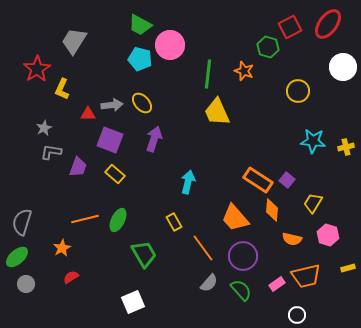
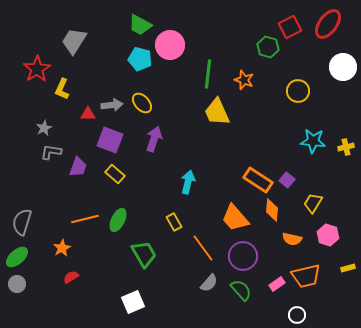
orange star at (244, 71): moved 9 px down
gray circle at (26, 284): moved 9 px left
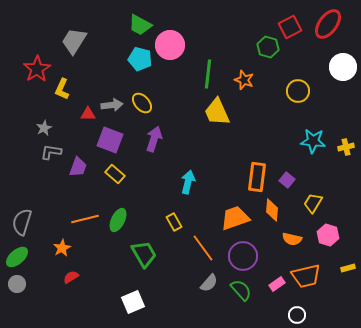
orange rectangle at (258, 180): moved 1 px left, 3 px up; rotated 64 degrees clockwise
orange trapezoid at (235, 218): rotated 112 degrees clockwise
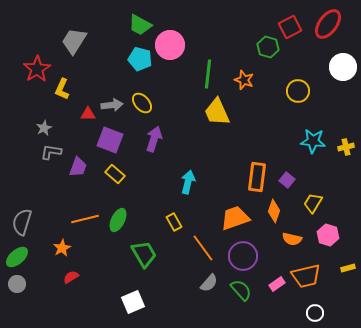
orange diamond at (272, 210): moved 2 px right, 1 px down; rotated 15 degrees clockwise
white circle at (297, 315): moved 18 px right, 2 px up
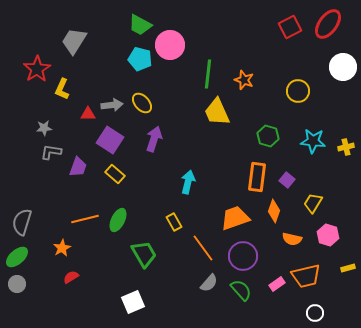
green hexagon at (268, 47): moved 89 px down
gray star at (44, 128): rotated 21 degrees clockwise
purple square at (110, 140): rotated 12 degrees clockwise
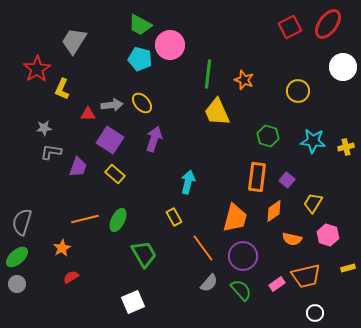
orange diamond at (274, 211): rotated 35 degrees clockwise
orange trapezoid at (235, 218): rotated 124 degrees clockwise
yellow rectangle at (174, 222): moved 5 px up
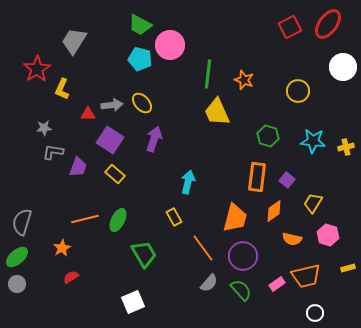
gray L-shape at (51, 152): moved 2 px right
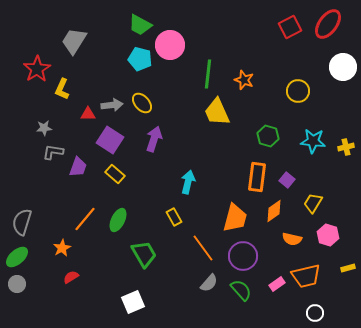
orange line at (85, 219): rotated 36 degrees counterclockwise
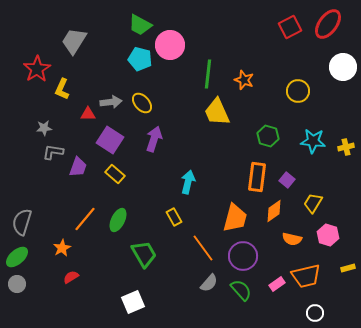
gray arrow at (112, 105): moved 1 px left, 3 px up
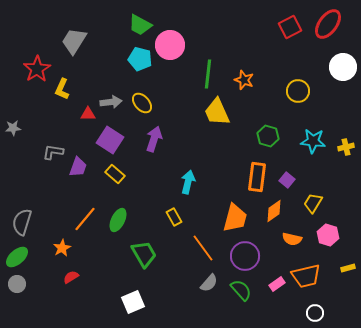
gray star at (44, 128): moved 31 px left
purple circle at (243, 256): moved 2 px right
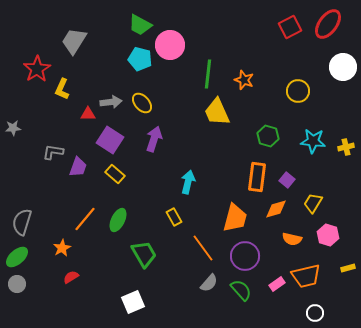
orange diamond at (274, 211): moved 2 px right, 2 px up; rotated 20 degrees clockwise
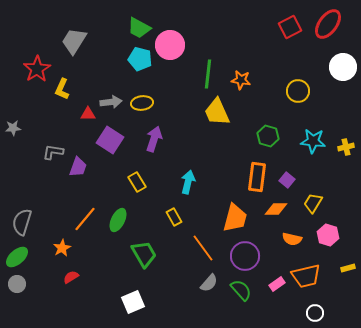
green trapezoid at (140, 25): moved 1 px left, 3 px down
orange star at (244, 80): moved 3 px left; rotated 12 degrees counterclockwise
yellow ellipse at (142, 103): rotated 55 degrees counterclockwise
yellow rectangle at (115, 174): moved 22 px right, 8 px down; rotated 18 degrees clockwise
orange diamond at (276, 209): rotated 15 degrees clockwise
